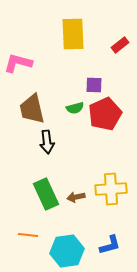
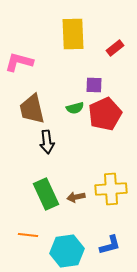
red rectangle: moved 5 px left, 3 px down
pink L-shape: moved 1 px right, 1 px up
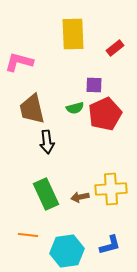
brown arrow: moved 4 px right
